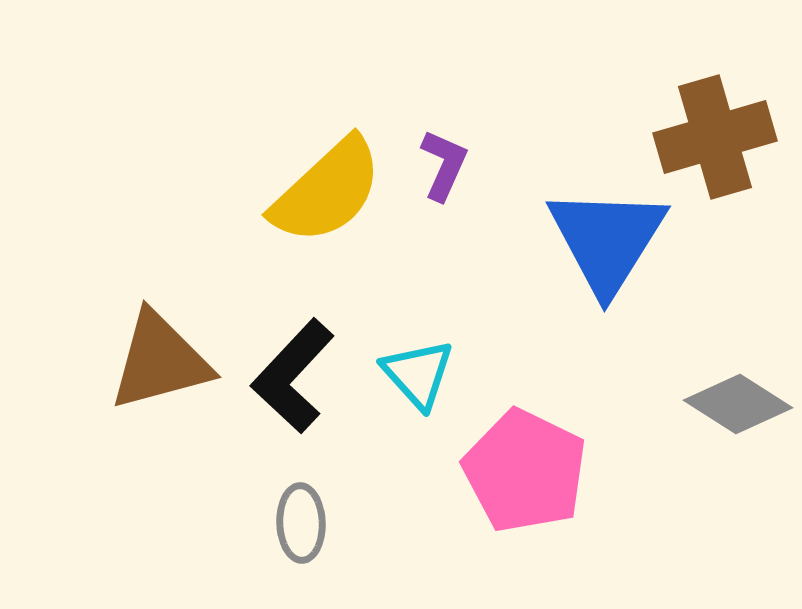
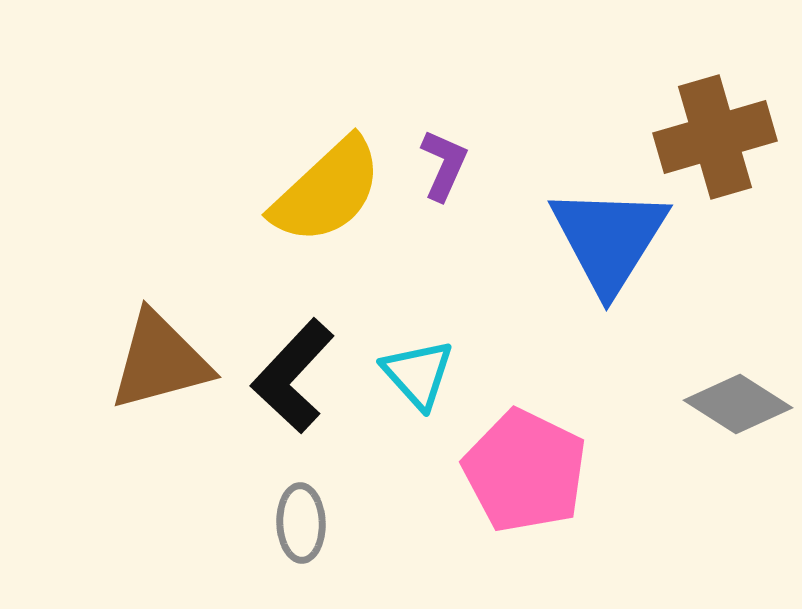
blue triangle: moved 2 px right, 1 px up
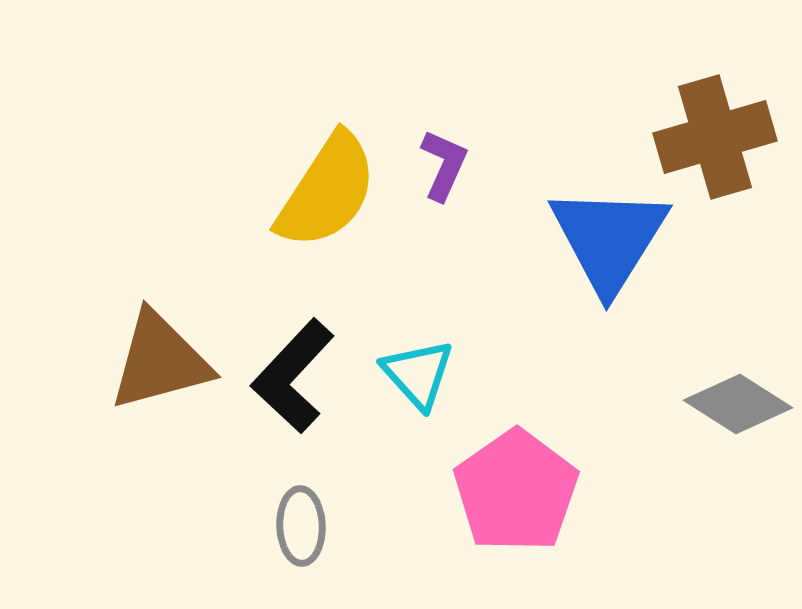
yellow semicircle: rotated 14 degrees counterclockwise
pink pentagon: moved 9 px left, 20 px down; rotated 11 degrees clockwise
gray ellipse: moved 3 px down
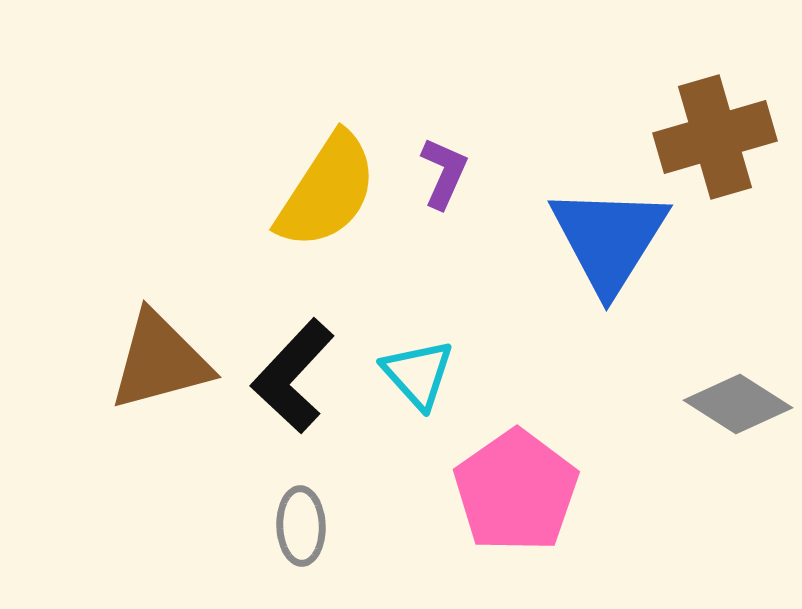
purple L-shape: moved 8 px down
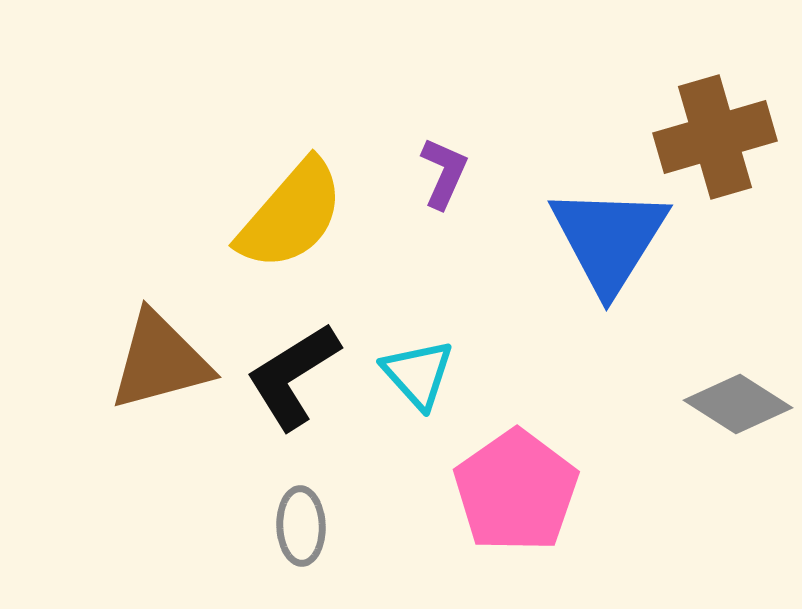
yellow semicircle: moved 36 px left, 24 px down; rotated 8 degrees clockwise
black L-shape: rotated 15 degrees clockwise
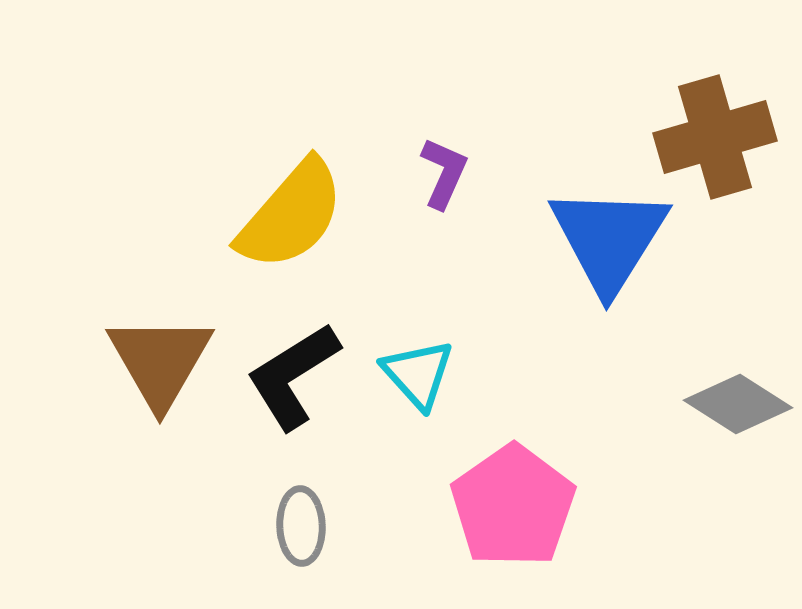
brown triangle: rotated 45 degrees counterclockwise
pink pentagon: moved 3 px left, 15 px down
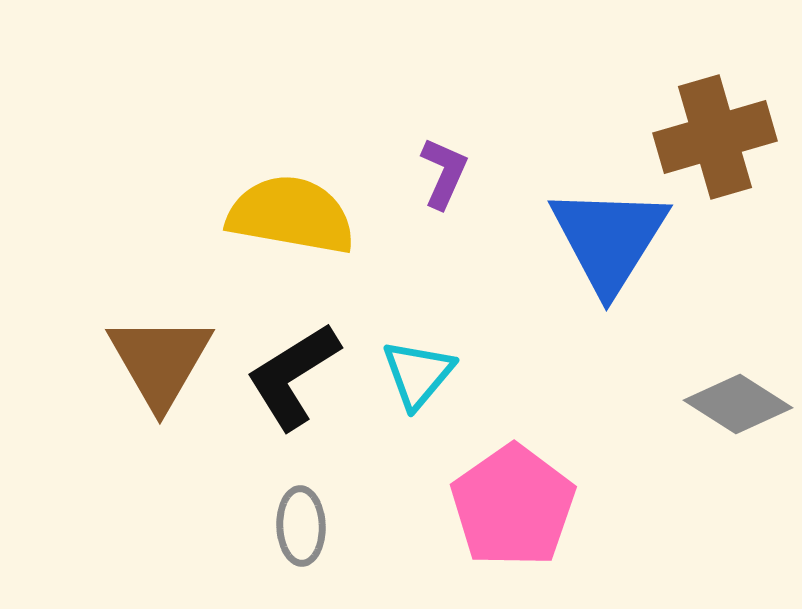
yellow semicircle: rotated 121 degrees counterclockwise
cyan triangle: rotated 22 degrees clockwise
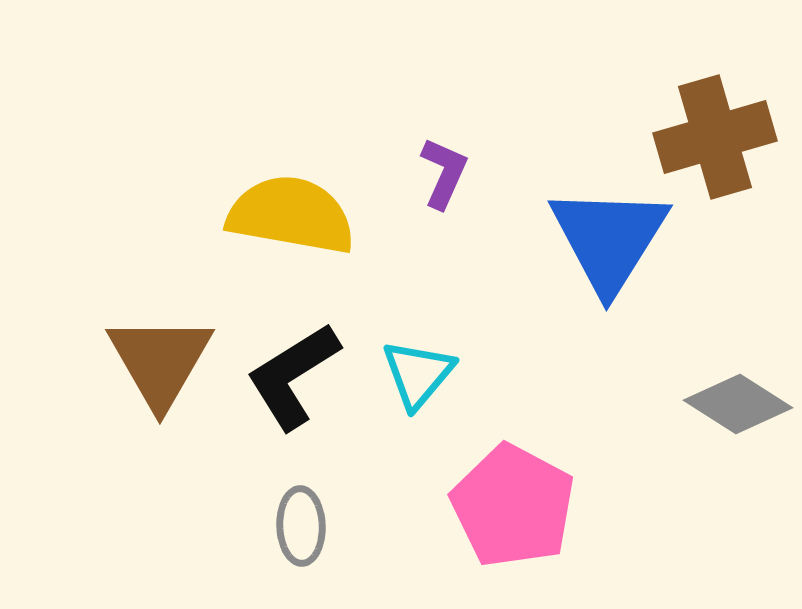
pink pentagon: rotated 9 degrees counterclockwise
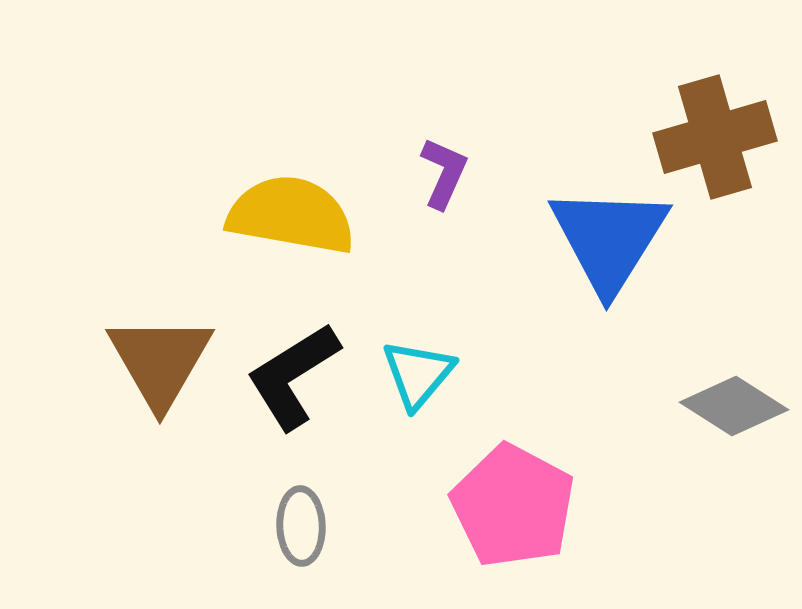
gray diamond: moved 4 px left, 2 px down
